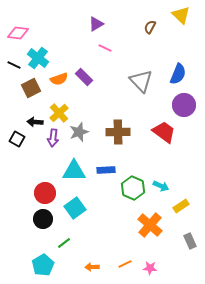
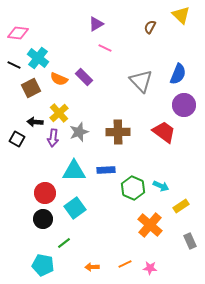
orange semicircle: rotated 42 degrees clockwise
cyan pentagon: rotated 30 degrees counterclockwise
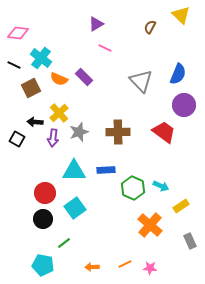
cyan cross: moved 3 px right
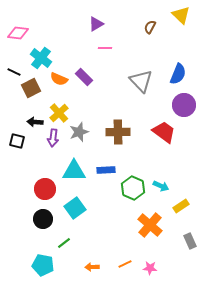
pink line: rotated 24 degrees counterclockwise
black line: moved 7 px down
black square: moved 2 px down; rotated 14 degrees counterclockwise
red circle: moved 4 px up
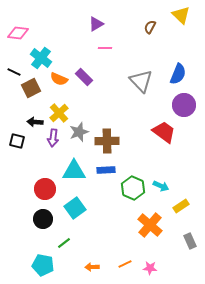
brown cross: moved 11 px left, 9 px down
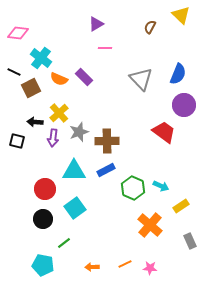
gray triangle: moved 2 px up
blue rectangle: rotated 24 degrees counterclockwise
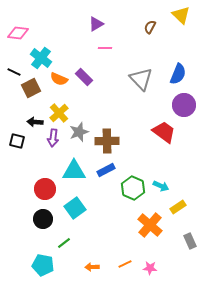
yellow rectangle: moved 3 px left, 1 px down
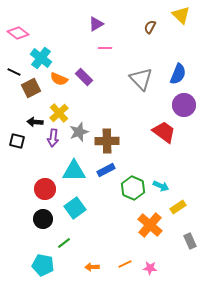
pink diamond: rotated 30 degrees clockwise
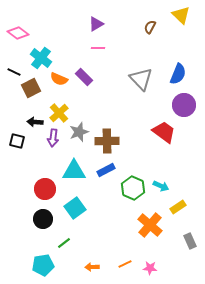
pink line: moved 7 px left
cyan pentagon: rotated 20 degrees counterclockwise
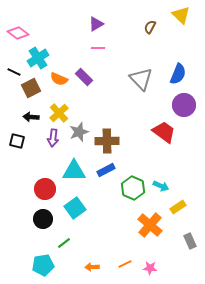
cyan cross: moved 3 px left; rotated 20 degrees clockwise
black arrow: moved 4 px left, 5 px up
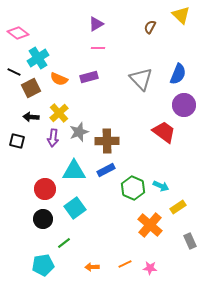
purple rectangle: moved 5 px right; rotated 60 degrees counterclockwise
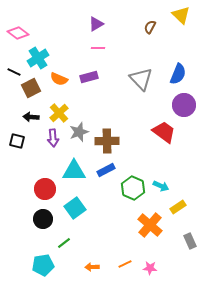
purple arrow: rotated 12 degrees counterclockwise
